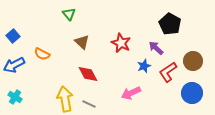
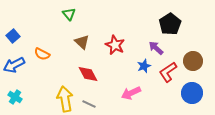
black pentagon: rotated 10 degrees clockwise
red star: moved 6 px left, 2 px down
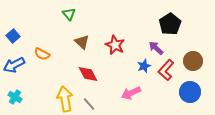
red L-shape: moved 2 px left, 2 px up; rotated 15 degrees counterclockwise
blue circle: moved 2 px left, 1 px up
gray line: rotated 24 degrees clockwise
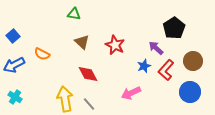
green triangle: moved 5 px right; rotated 40 degrees counterclockwise
black pentagon: moved 4 px right, 4 px down
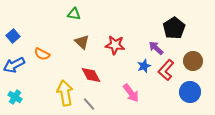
red star: rotated 18 degrees counterclockwise
red diamond: moved 3 px right, 1 px down
pink arrow: rotated 102 degrees counterclockwise
yellow arrow: moved 6 px up
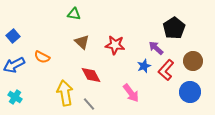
orange semicircle: moved 3 px down
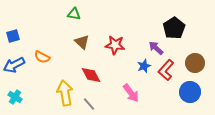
blue square: rotated 24 degrees clockwise
brown circle: moved 2 px right, 2 px down
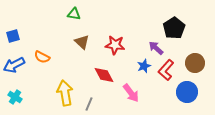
red diamond: moved 13 px right
blue circle: moved 3 px left
gray line: rotated 64 degrees clockwise
